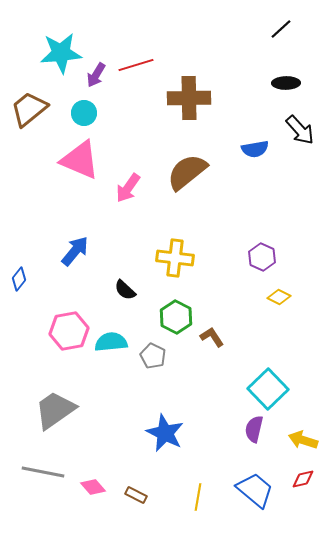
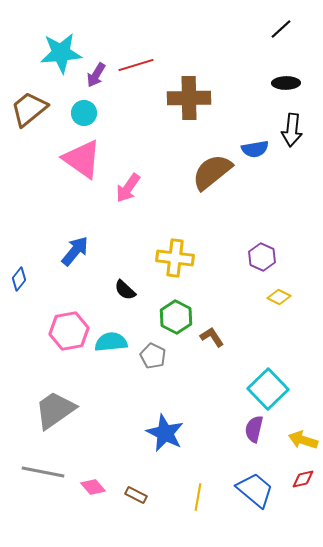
black arrow: moved 8 px left; rotated 48 degrees clockwise
pink triangle: moved 2 px right, 1 px up; rotated 12 degrees clockwise
brown semicircle: moved 25 px right
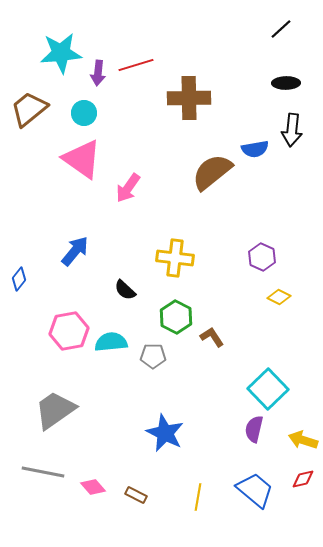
purple arrow: moved 2 px right, 2 px up; rotated 25 degrees counterclockwise
gray pentagon: rotated 25 degrees counterclockwise
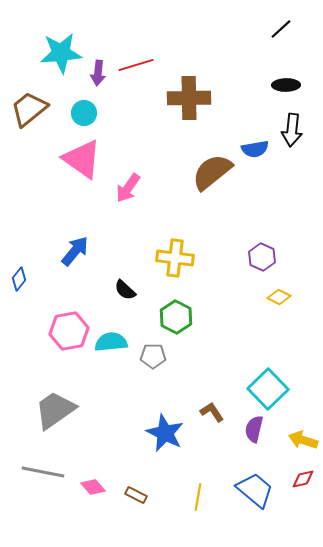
black ellipse: moved 2 px down
brown L-shape: moved 75 px down
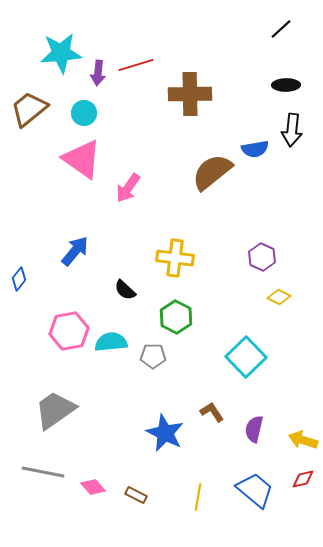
brown cross: moved 1 px right, 4 px up
cyan square: moved 22 px left, 32 px up
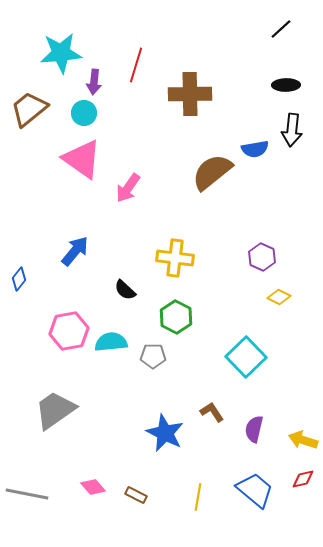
red line: rotated 56 degrees counterclockwise
purple arrow: moved 4 px left, 9 px down
gray line: moved 16 px left, 22 px down
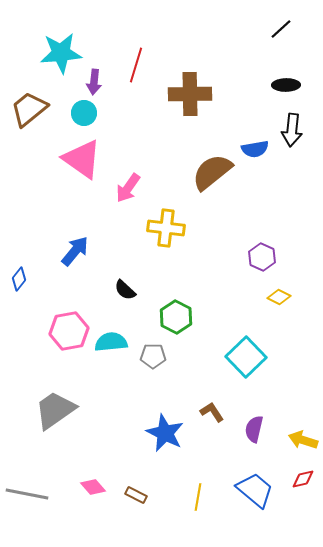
yellow cross: moved 9 px left, 30 px up
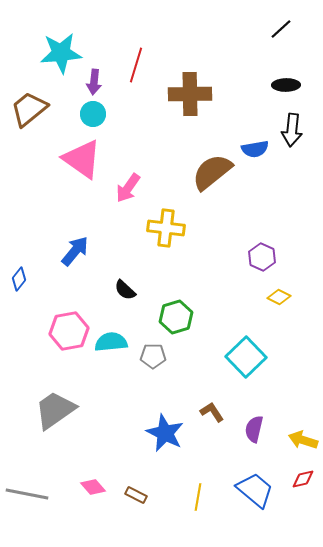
cyan circle: moved 9 px right, 1 px down
green hexagon: rotated 16 degrees clockwise
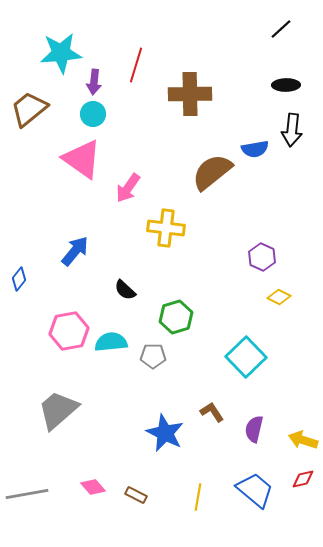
gray trapezoid: moved 3 px right; rotated 6 degrees counterclockwise
gray line: rotated 21 degrees counterclockwise
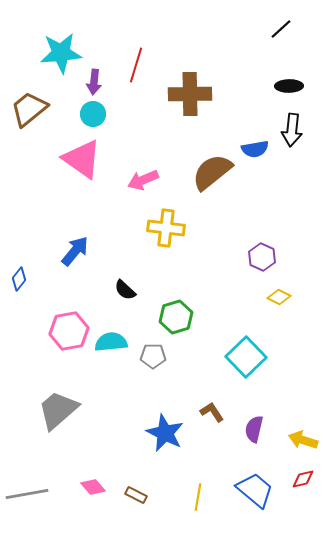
black ellipse: moved 3 px right, 1 px down
pink arrow: moved 15 px right, 8 px up; rotated 32 degrees clockwise
